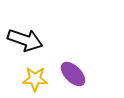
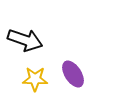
purple ellipse: rotated 12 degrees clockwise
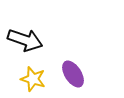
yellow star: moved 2 px left; rotated 15 degrees clockwise
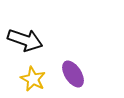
yellow star: rotated 10 degrees clockwise
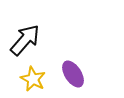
black arrow: rotated 68 degrees counterclockwise
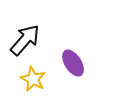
purple ellipse: moved 11 px up
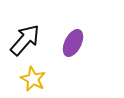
purple ellipse: moved 20 px up; rotated 60 degrees clockwise
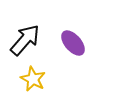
purple ellipse: rotated 68 degrees counterclockwise
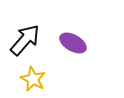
purple ellipse: rotated 20 degrees counterclockwise
